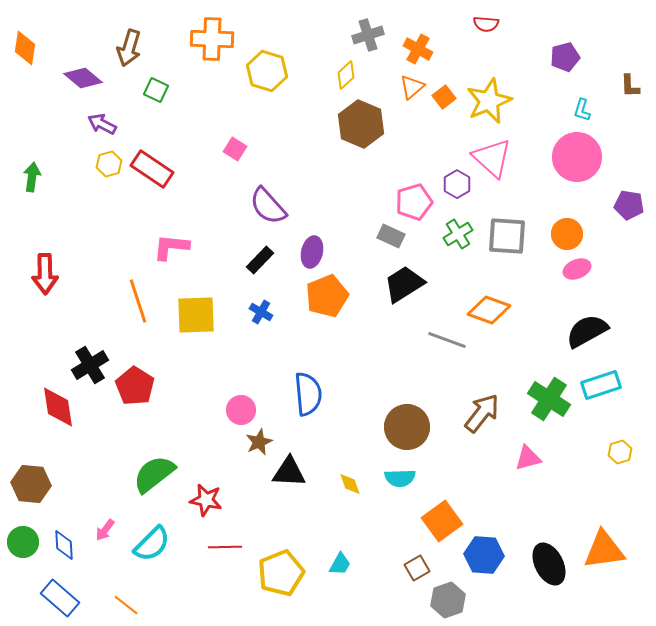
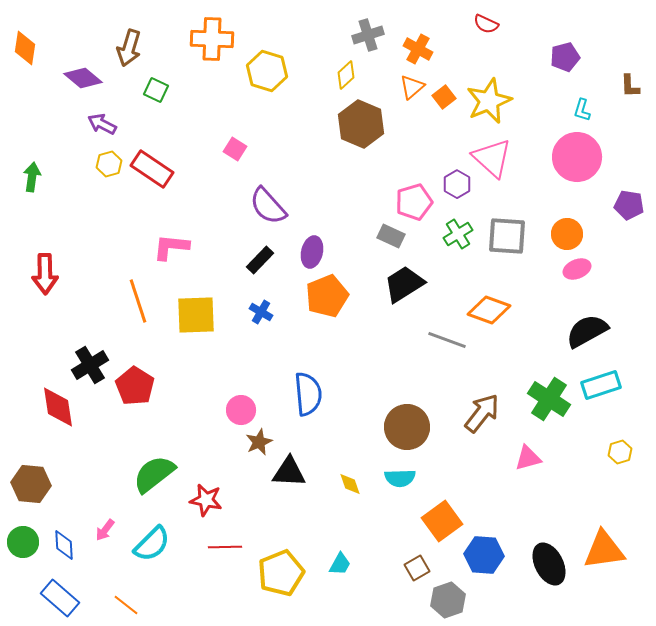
red semicircle at (486, 24): rotated 20 degrees clockwise
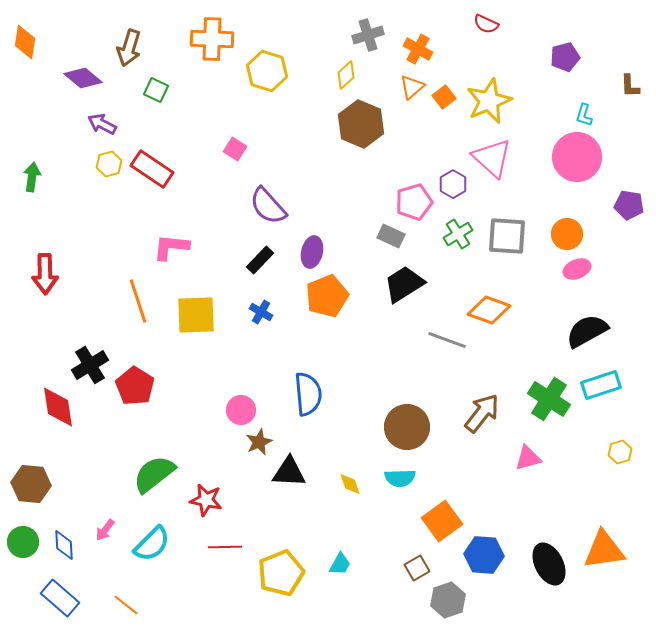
orange diamond at (25, 48): moved 6 px up
cyan L-shape at (582, 110): moved 2 px right, 5 px down
purple hexagon at (457, 184): moved 4 px left
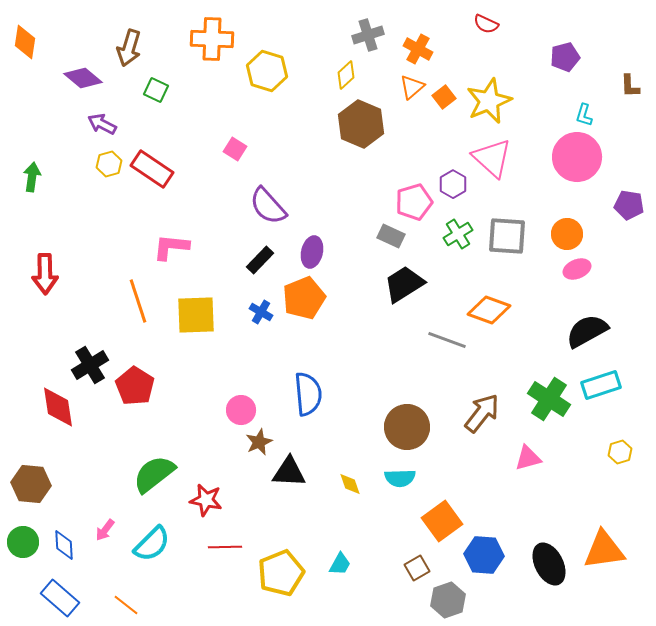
orange pentagon at (327, 296): moved 23 px left, 2 px down
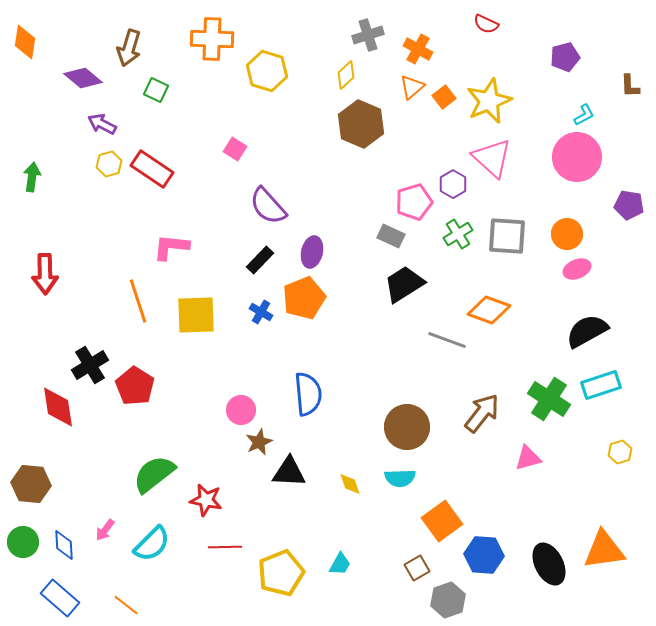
cyan L-shape at (584, 115): rotated 135 degrees counterclockwise
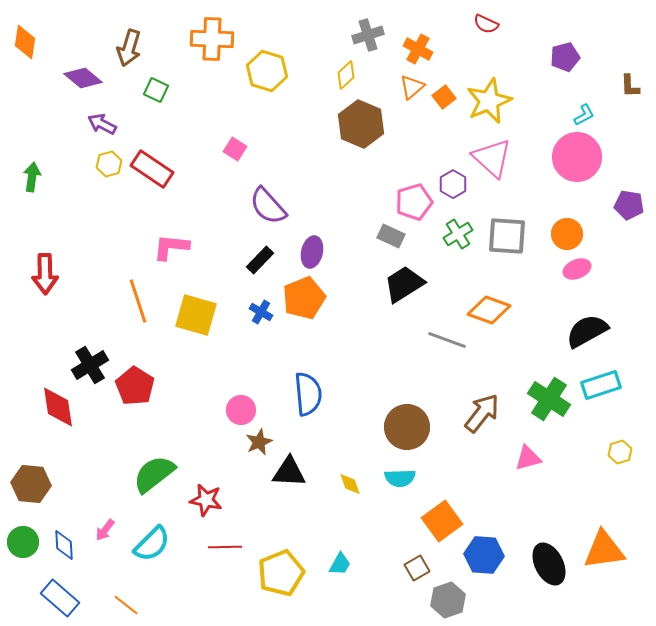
yellow square at (196, 315): rotated 18 degrees clockwise
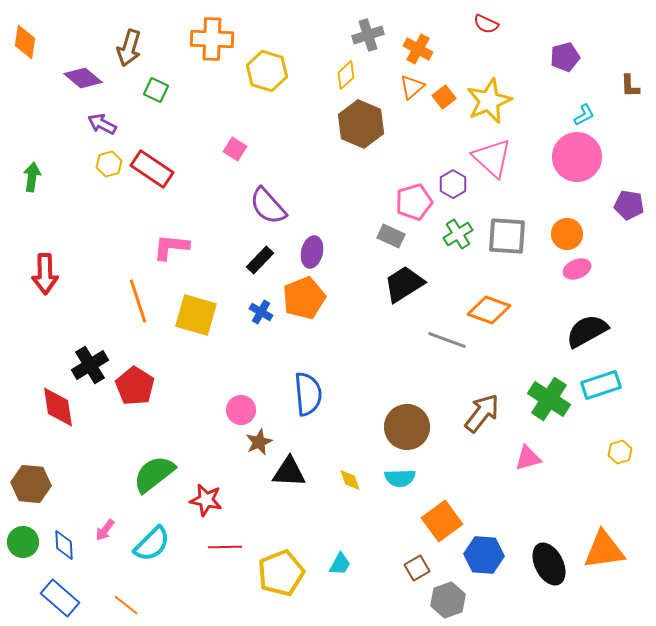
yellow diamond at (350, 484): moved 4 px up
